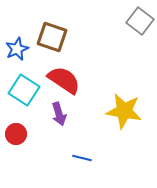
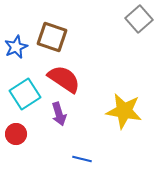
gray square: moved 1 px left, 2 px up; rotated 12 degrees clockwise
blue star: moved 1 px left, 2 px up
red semicircle: moved 1 px up
cyan square: moved 1 px right, 4 px down; rotated 24 degrees clockwise
blue line: moved 1 px down
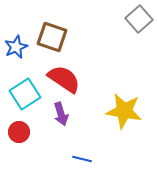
purple arrow: moved 2 px right
red circle: moved 3 px right, 2 px up
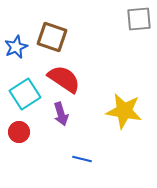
gray square: rotated 36 degrees clockwise
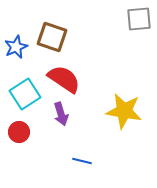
blue line: moved 2 px down
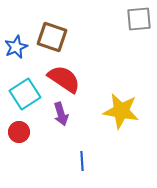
yellow star: moved 3 px left
blue line: rotated 72 degrees clockwise
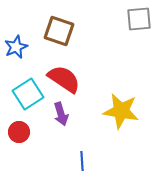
brown square: moved 7 px right, 6 px up
cyan square: moved 3 px right
